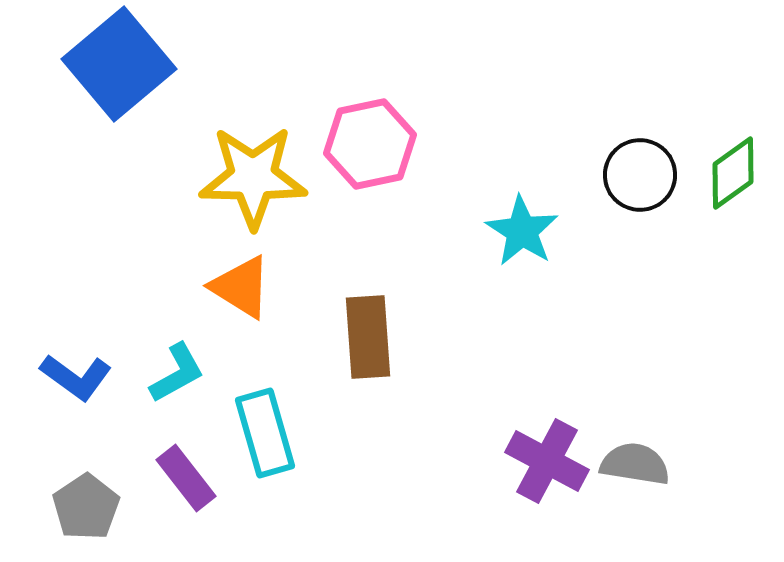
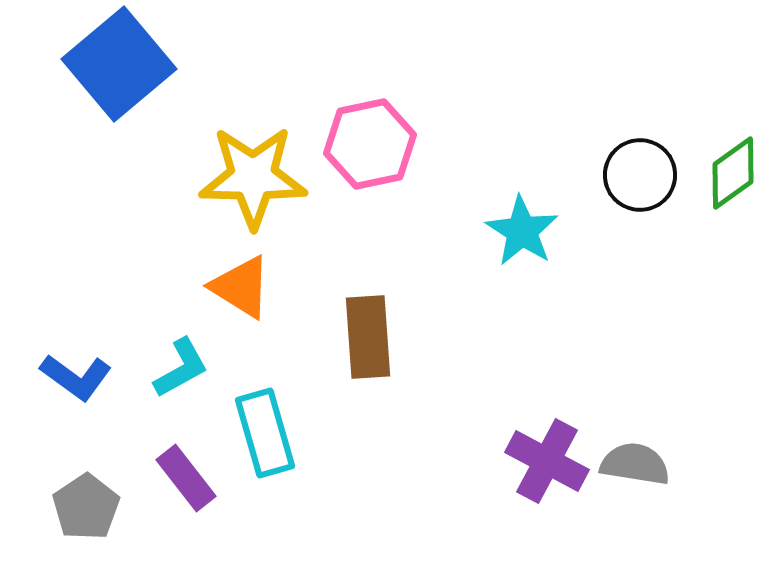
cyan L-shape: moved 4 px right, 5 px up
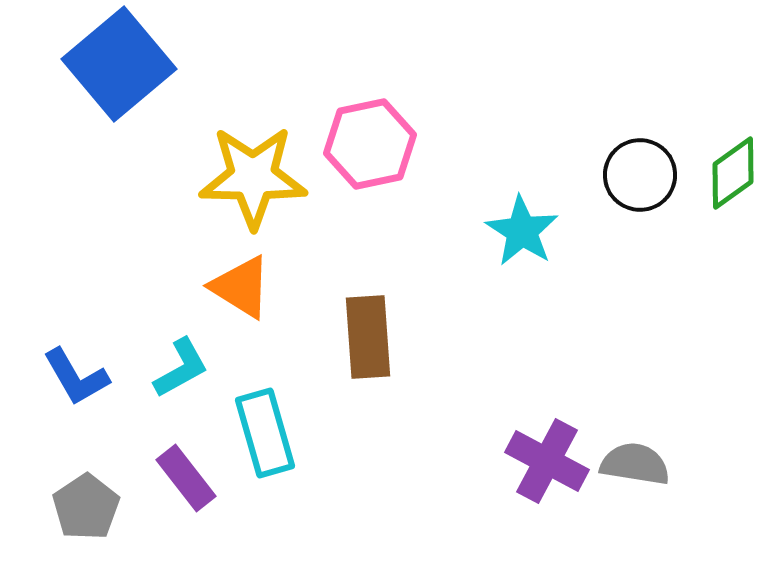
blue L-shape: rotated 24 degrees clockwise
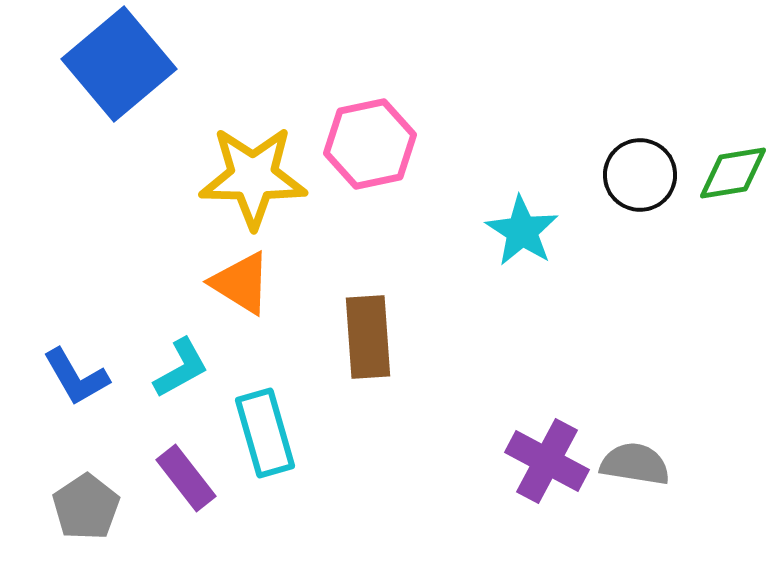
green diamond: rotated 26 degrees clockwise
orange triangle: moved 4 px up
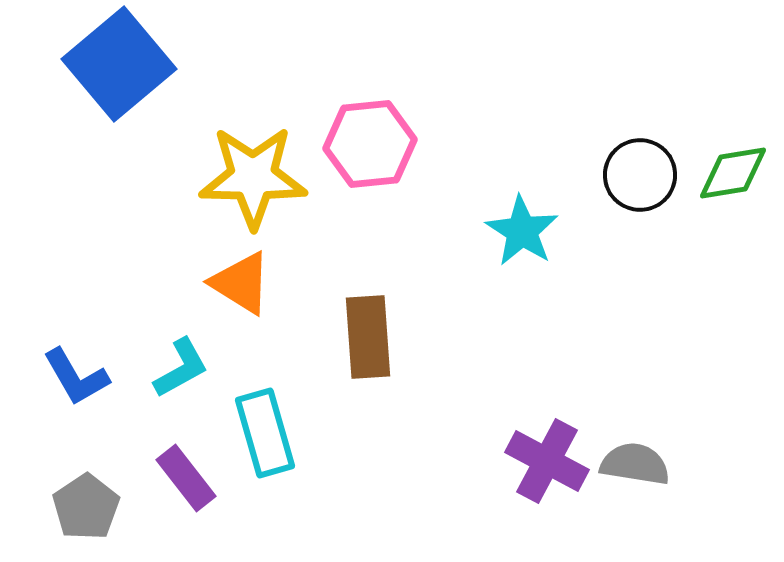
pink hexagon: rotated 6 degrees clockwise
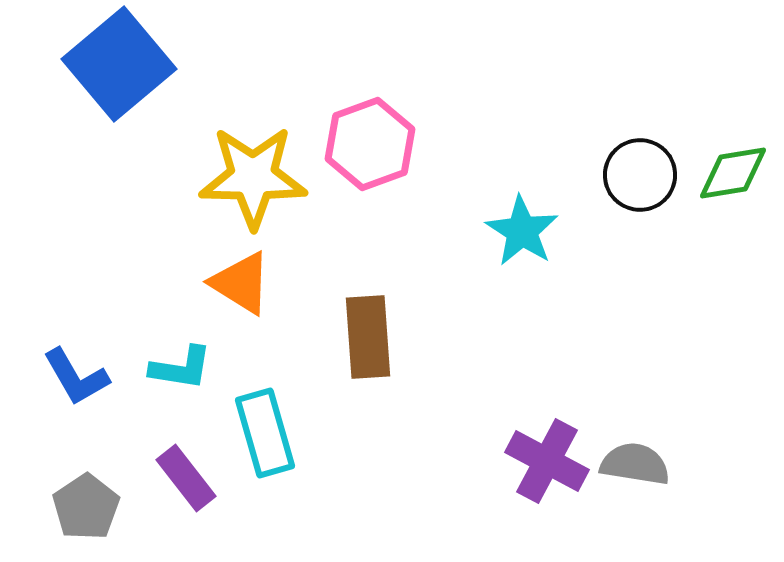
pink hexagon: rotated 14 degrees counterclockwise
cyan L-shape: rotated 38 degrees clockwise
